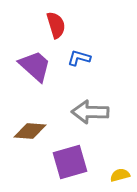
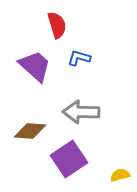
red semicircle: moved 1 px right
gray arrow: moved 9 px left
purple square: moved 1 px left, 3 px up; rotated 18 degrees counterclockwise
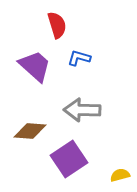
gray arrow: moved 1 px right, 2 px up
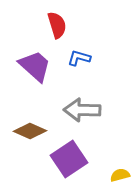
brown diamond: rotated 20 degrees clockwise
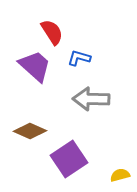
red semicircle: moved 5 px left, 7 px down; rotated 16 degrees counterclockwise
gray arrow: moved 9 px right, 11 px up
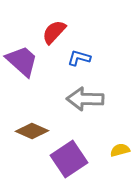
red semicircle: moved 2 px right; rotated 104 degrees counterclockwise
purple trapezoid: moved 13 px left, 5 px up
gray arrow: moved 6 px left
brown diamond: moved 2 px right
yellow semicircle: moved 25 px up
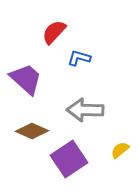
purple trapezoid: moved 4 px right, 18 px down
gray arrow: moved 11 px down
yellow semicircle: rotated 24 degrees counterclockwise
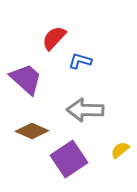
red semicircle: moved 6 px down
blue L-shape: moved 1 px right, 3 px down
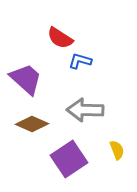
red semicircle: moved 6 px right; rotated 100 degrees counterclockwise
brown diamond: moved 7 px up
yellow semicircle: moved 3 px left; rotated 108 degrees clockwise
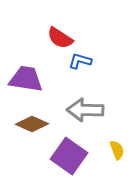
purple trapezoid: rotated 33 degrees counterclockwise
purple square: moved 3 px up; rotated 21 degrees counterclockwise
